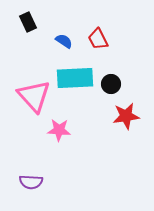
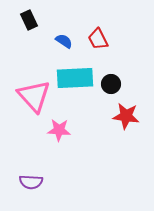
black rectangle: moved 1 px right, 2 px up
red star: rotated 16 degrees clockwise
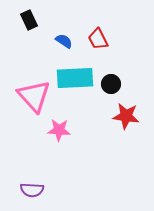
purple semicircle: moved 1 px right, 8 px down
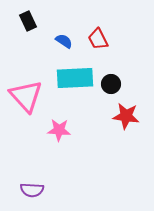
black rectangle: moved 1 px left, 1 px down
pink triangle: moved 8 px left
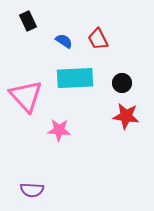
black circle: moved 11 px right, 1 px up
